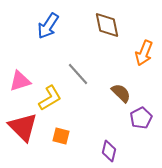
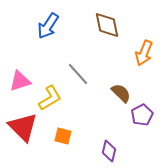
purple pentagon: moved 1 px right, 3 px up
orange square: moved 2 px right
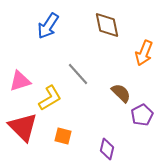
purple diamond: moved 2 px left, 2 px up
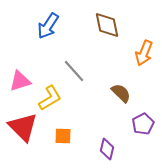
gray line: moved 4 px left, 3 px up
purple pentagon: moved 1 px right, 9 px down
orange square: rotated 12 degrees counterclockwise
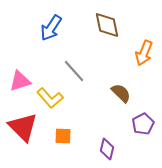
blue arrow: moved 3 px right, 2 px down
yellow L-shape: rotated 80 degrees clockwise
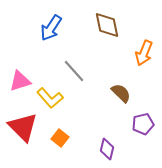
purple pentagon: rotated 15 degrees clockwise
orange square: moved 3 px left, 2 px down; rotated 36 degrees clockwise
